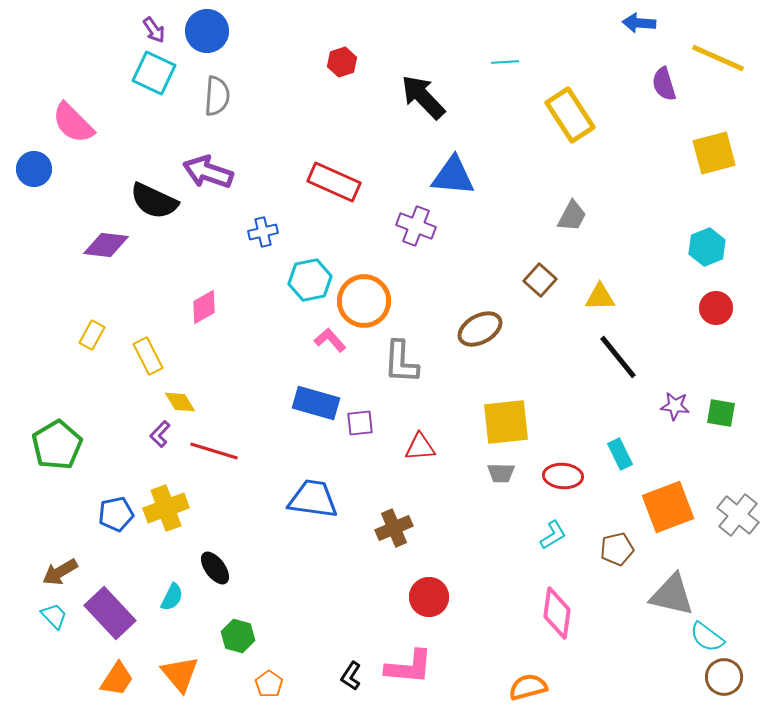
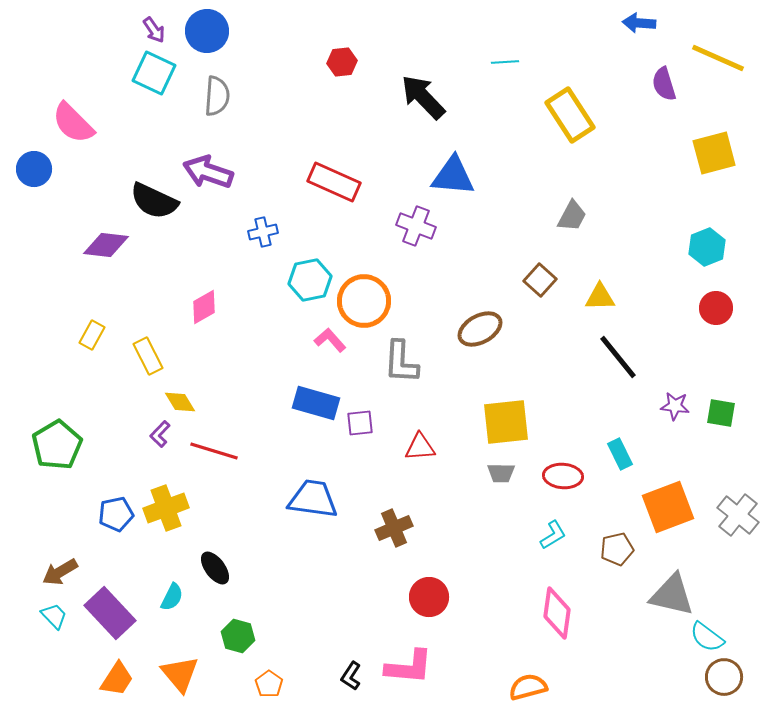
red hexagon at (342, 62): rotated 12 degrees clockwise
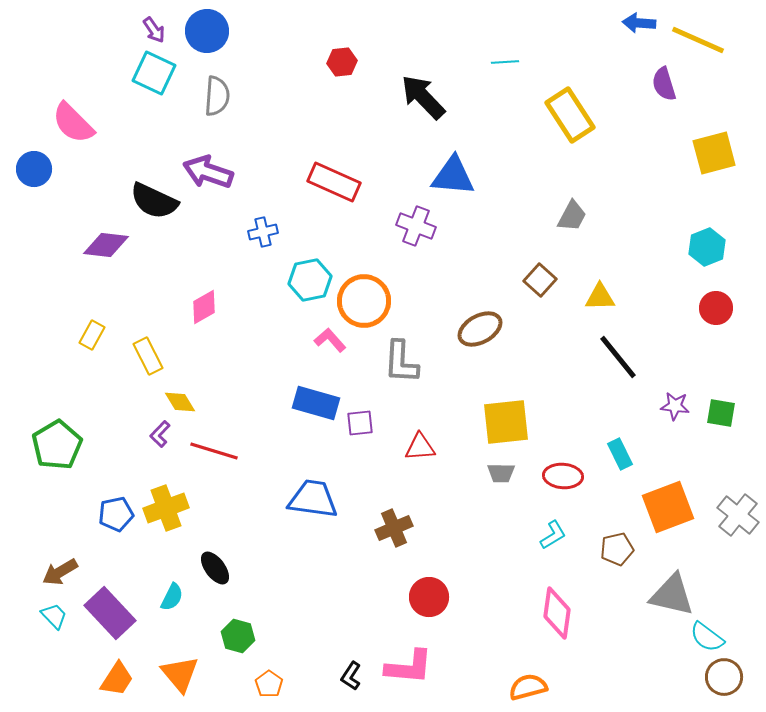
yellow line at (718, 58): moved 20 px left, 18 px up
